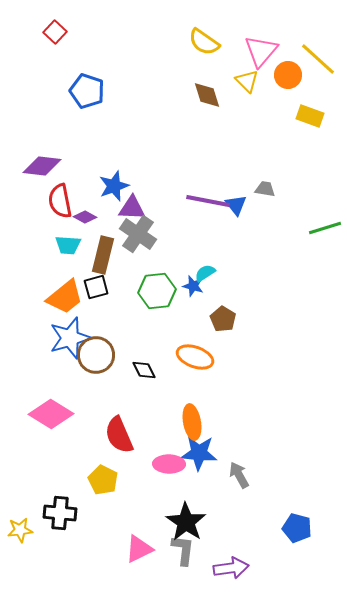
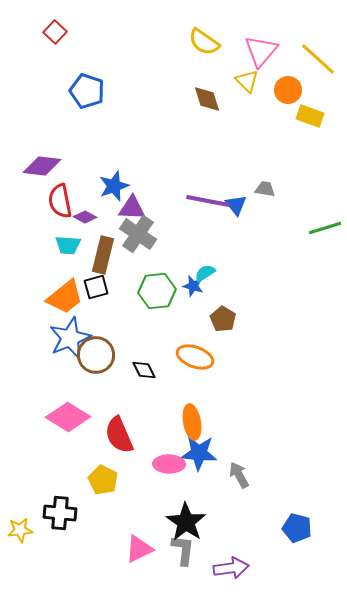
orange circle at (288, 75): moved 15 px down
brown diamond at (207, 95): moved 4 px down
blue star at (70, 338): rotated 6 degrees counterclockwise
pink diamond at (51, 414): moved 17 px right, 3 px down
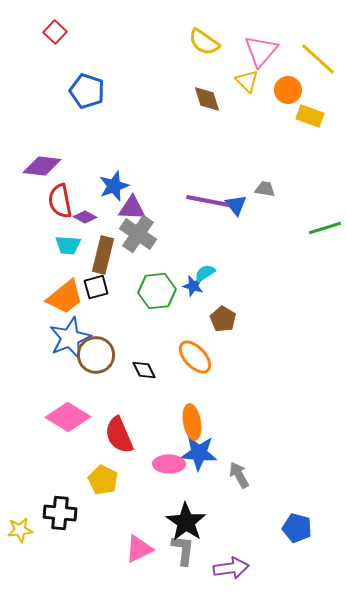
orange ellipse at (195, 357): rotated 27 degrees clockwise
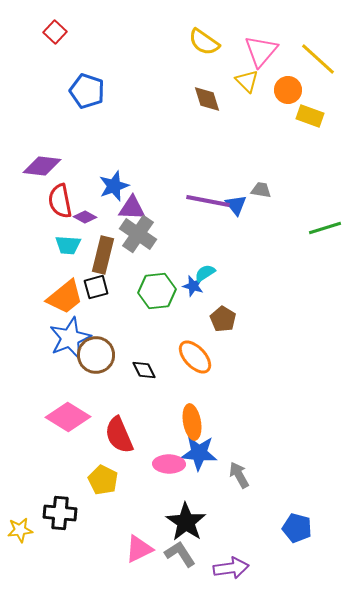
gray trapezoid at (265, 189): moved 4 px left, 1 px down
gray L-shape at (183, 550): moved 3 px left, 4 px down; rotated 40 degrees counterclockwise
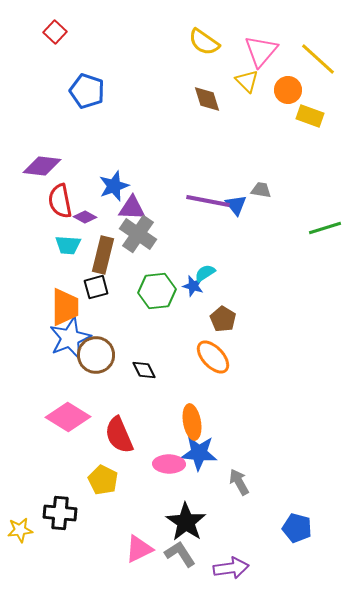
orange trapezoid at (65, 297): moved 10 px down; rotated 51 degrees counterclockwise
orange ellipse at (195, 357): moved 18 px right
gray arrow at (239, 475): moved 7 px down
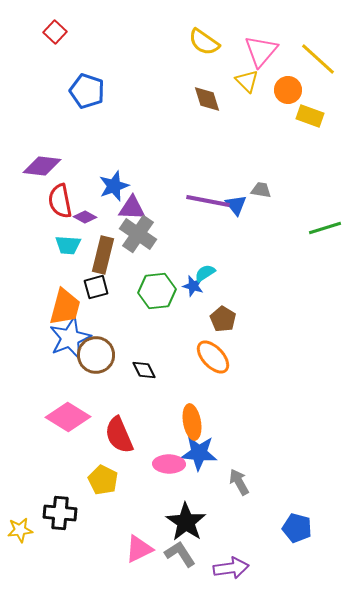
orange trapezoid at (65, 307): rotated 15 degrees clockwise
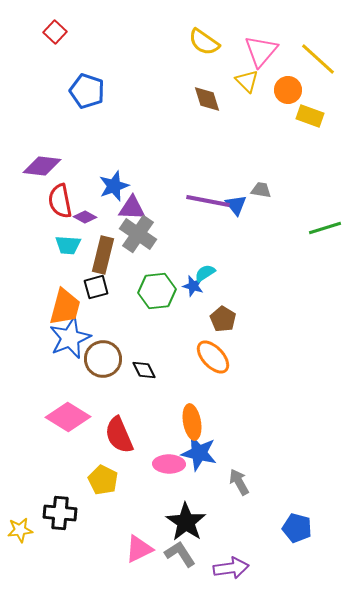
brown circle at (96, 355): moved 7 px right, 4 px down
blue star at (199, 453): rotated 9 degrees clockwise
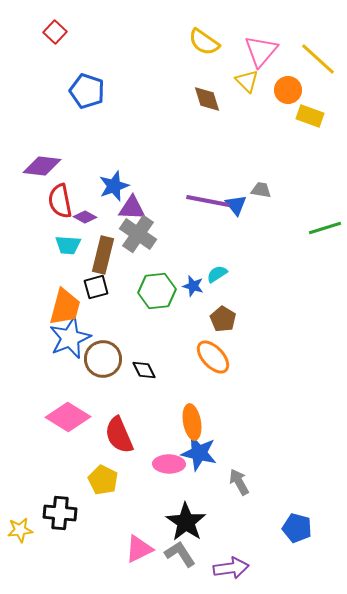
cyan semicircle at (205, 273): moved 12 px right, 1 px down
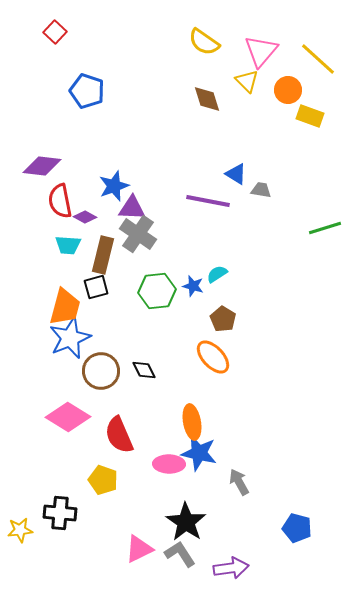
blue triangle at (236, 205): moved 31 px up; rotated 20 degrees counterclockwise
brown circle at (103, 359): moved 2 px left, 12 px down
yellow pentagon at (103, 480): rotated 8 degrees counterclockwise
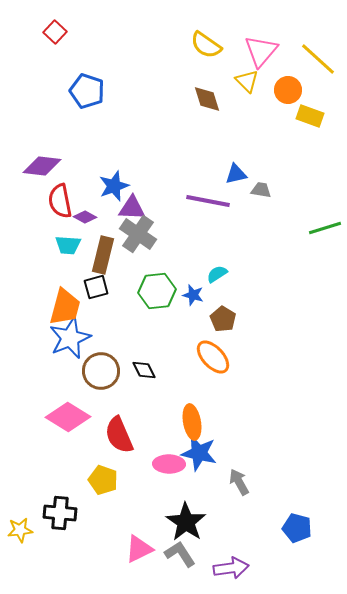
yellow semicircle at (204, 42): moved 2 px right, 3 px down
blue triangle at (236, 174): rotated 45 degrees counterclockwise
blue star at (193, 286): moved 9 px down
